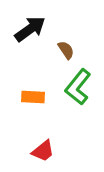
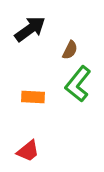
brown semicircle: moved 4 px right; rotated 60 degrees clockwise
green L-shape: moved 3 px up
red trapezoid: moved 15 px left
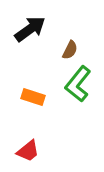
orange rectangle: rotated 15 degrees clockwise
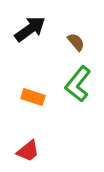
brown semicircle: moved 6 px right, 8 px up; rotated 66 degrees counterclockwise
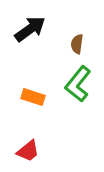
brown semicircle: moved 1 px right, 2 px down; rotated 132 degrees counterclockwise
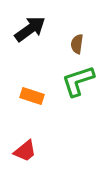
green L-shape: moved 3 px up; rotated 33 degrees clockwise
orange rectangle: moved 1 px left, 1 px up
red trapezoid: moved 3 px left
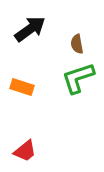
brown semicircle: rotated 18 degrees counterclockwise
green L-shape: moved 3 px up
orange rectangle: moved 10 px left, 9 px up
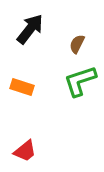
black arrow: rotated 16 degrees counterclockwise
brown semicircle: rotated 36 degrees clockwise
green L-shape: moved 2 px right, 3 px down
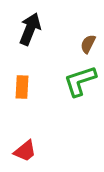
black arrow: rotated 16 degrees counterclockwise
brown semicircle: moved 11 px right
orange rectangle: rotated 75 degrees clockwise
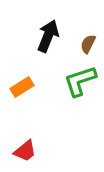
black arrow: moved 18 px right, 7 px down
orange rectangle: rotated 55 degrees clockwise
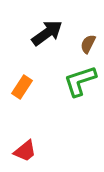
black arrow: moved 1 px left, 3 px up; rotated 32 degrees clockwise
orange rectangle: rotated 25 degrees counterclockwise
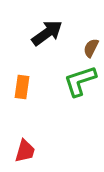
brown semicircle: moved 3 px right, 4 px down
orange rectangle: rotated 25 degrees counterclockwise
red trapezoid: rotated 35 degrees counterclockwise
